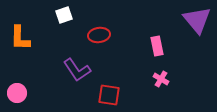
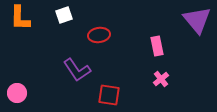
orange L-shape: moved 20 px up
pink cross: rotated 21 degrees clockwise
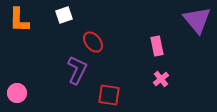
orange L-shape: moved 1 px left, 2 px down
red ellipse: moved 6 px left, 7 px down; rotated 60 degrees clockwise
purple L-shape: rotated 120 degrees counterclockwise
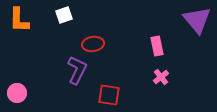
red ellipse: moved 2 px down; rotated 60 degrees counterclockwise
pink cross: moved 2 px up
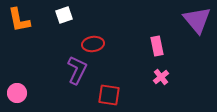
orange L-shape: rotated 12 degrees counterclockwise
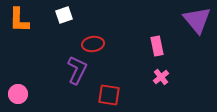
orange L-shape: rotated 12 degrees clockwise
pink circle: moved 1 px right, 1 px down
